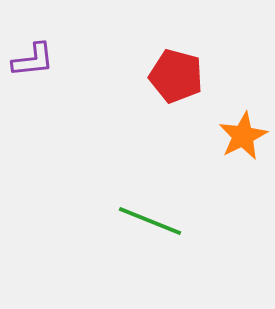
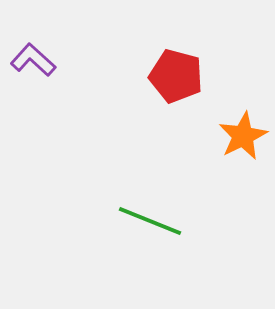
purple L-shape: rotated 132 degrees counterclockwise
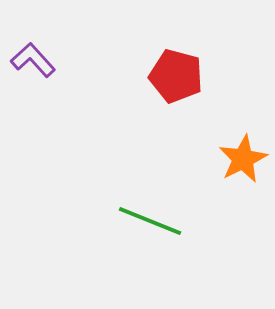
purple L-shape: rotated 6 degrees clockwise
orange star: moved 23 px down
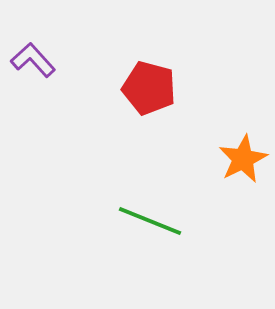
red pentagon: moved 27 px left, 12 px down
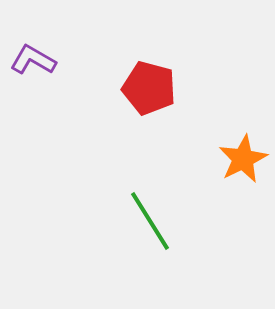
purple L-shape: rotated 18 degrees counterclockwise
green line: rotated 36 degrees clockwise
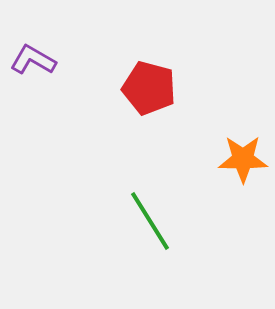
orange star: rotated 27 degrees clockwise
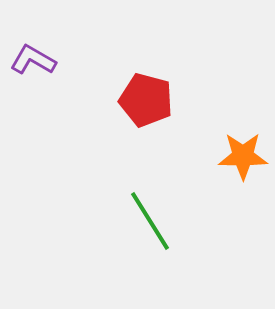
red pentagon: moved 3 px left, 12 px down
orange star: moved 3 px up
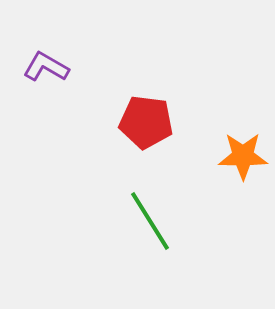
purple L-shape: moved 13 px right, 7 px down
red pentagon: moved 22 px down; rotated 8 degrees counterclockwise
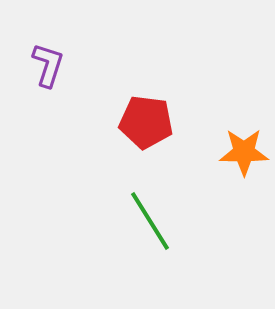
purple L-shape: moved 2 px right, 2 px up; rotated 78 degrees clockwise
orange star: moved 1 px right, 4 px up
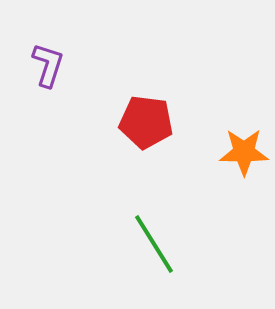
green line: moved 4 px right, 23 px down
